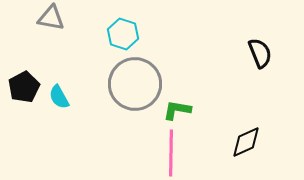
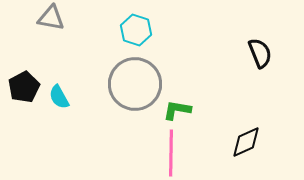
cyan hexagon: moved 13 px right, 4 px up
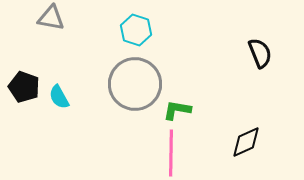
black pentagon: rotated 24 degrees counterclockwise
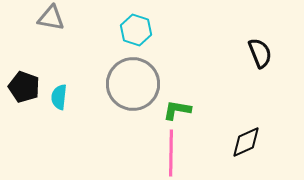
gray circle: moved 2 px left
cyan semicircle: rotated 35 degrees clockwise
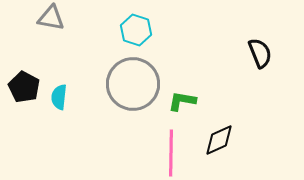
black pentagon: rotated 8 degrees clockwise
green L-shape: moved 5 px right, 9 px up
black diamond: moved 27 px left, 2 px up
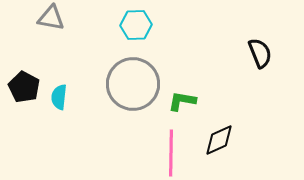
cyan hexagon: moved 5 px up; rotated 20 degrees counterclockwise
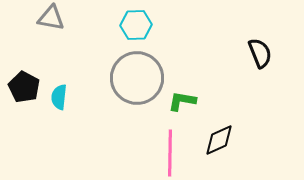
gray circle: moved 4 px right, 6 px up
pink line: moved 1 px left
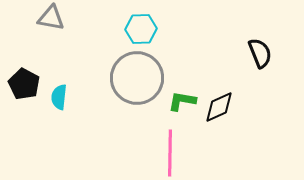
cyan hexagon: moved 5 px right, 4 px down
black pentagon: moved 3 px up
black diamond: moved 33 px up
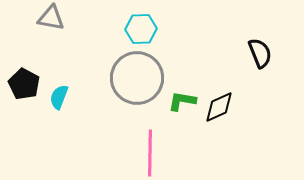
cyan semicircle: rotated 15 degrees clockwise
pink line: moved 20 px left
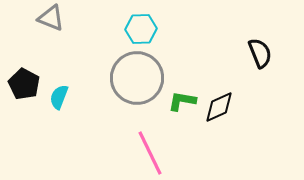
gray triangle: rotated 12 degrees clockwise
pink line: rotated 27 degrees counterclockwise
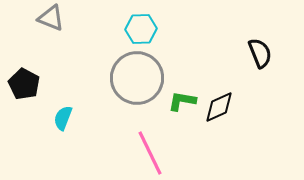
cyan semicircle: moved 4 px right, 21 px down
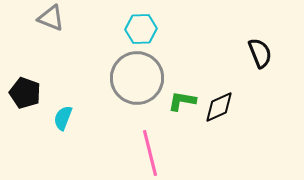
black pentagon: moved 1 px right, 9 px down; rotated 8 degrees counterclockwise
pink line: rotated 12 degrees clockwise
